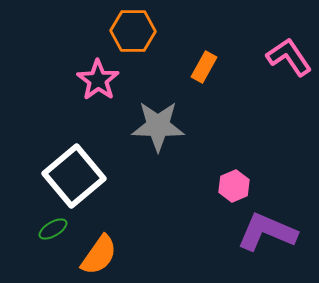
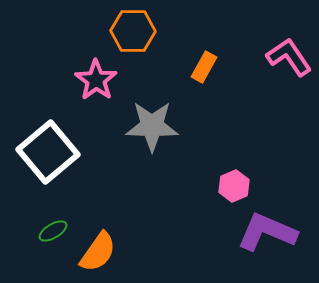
pink star: moved 2 px left
gray star: moved 6 px left
white square: moved 26 px left, 24 px up
green ellipse: moved 2 px down
orange semicircle: moved 1 px left, 3 px up
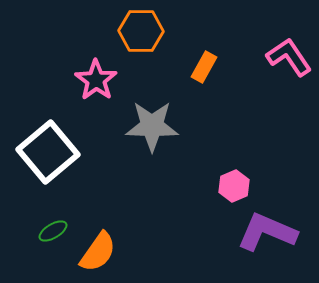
orange hexagon: moved 8 px right
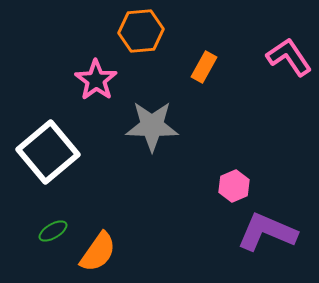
orange hexagon: rotated 6 degrees counterclockwise
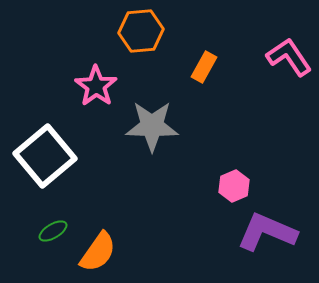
pink star: moved 6 px down
white square: moved 3 px left, 4 px down
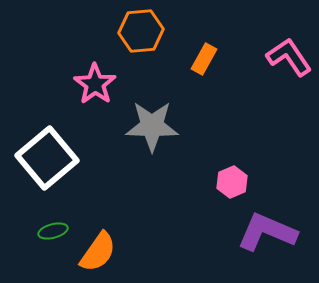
orange rectangle: moved 8 px up
pink star: moved 1 px left, 2 px up
white square: moved 2 px right, 2 px down
pink hexagon: moved 2 px left, 4 px up
green ellipse: rotated 16 degrees clockwise
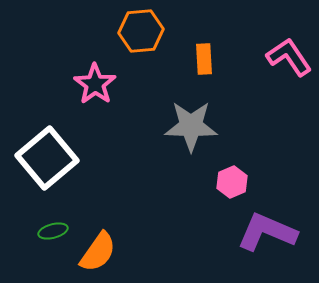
orange rectangle: rotated 32 degrees counterclockwise
gray star: moved 39 px right
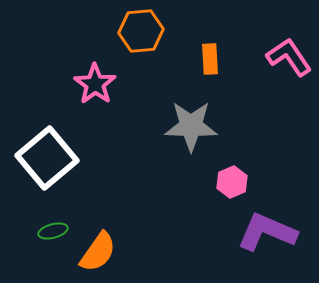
orange rectangle: moved 6 px right
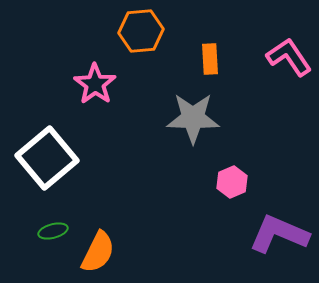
gray star: moved 2 px right, 8 px up
purple L-shape: moved 12 px right, 2 px down
orange semicircle: rotated 9 degrees counterclockwise
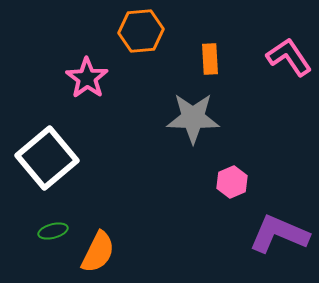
pink star: moved 8 px left, 6 px up
